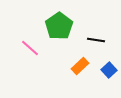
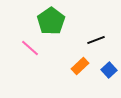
green pentagon: moved 8 px left, 5 px up
black line: rotated 30 degrees counterclockwise
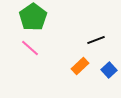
green pentagon: moved 18 px left, 4 px up
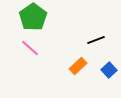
orange rectangle: moved 2 px left
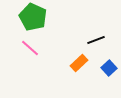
green pentagon: rotated 12 degrees counterclockwise
orange rectangle: moved 1 px right, 3 px up
blue square: moved 2 px up
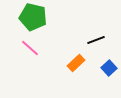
green pentagon: rotated 12 degrees counterclockwise
orange rectangle: moved 3 px left
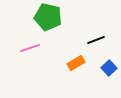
green pentagon: moved 15 px right
pink line: rotated 60 degrees counterclockwise
orange rectangle: rotated 12 degrees clockwise
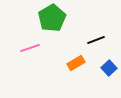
green pentagon: moved 4 px right, 1 px down; rotated 28 degrees clockwise
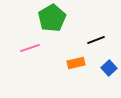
orange rectangle: rotated 18 degrees clockwise
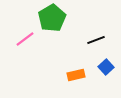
pink line: moved 5 px left, 9 px up; rotated 18 degrees counterclockwise
orange rectangle: moved 12 px down
blue square: moved 3 px left, 1 px up
